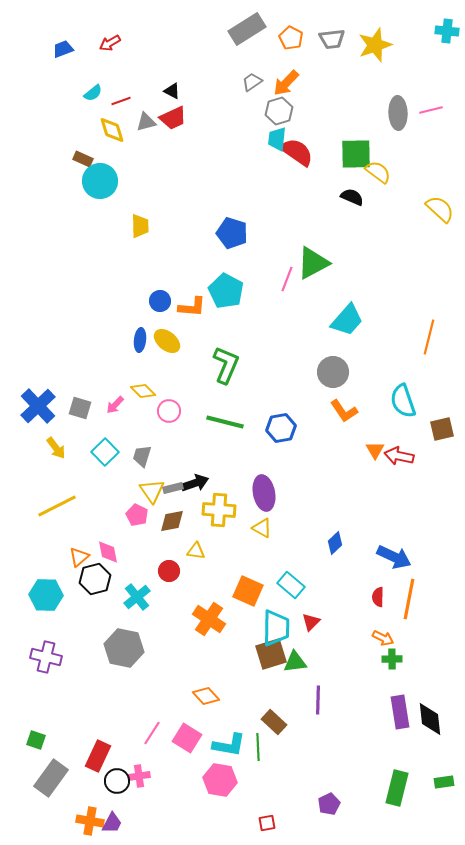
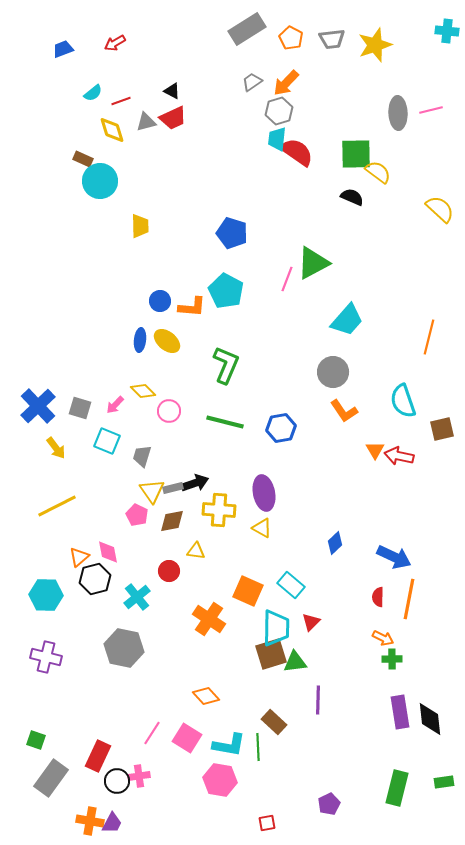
red arrow at (110, 43): moved 5 px right
cyan square at (105, 452): moved 2 px right, 11 px up; rotated 24 degrees counterclockwise
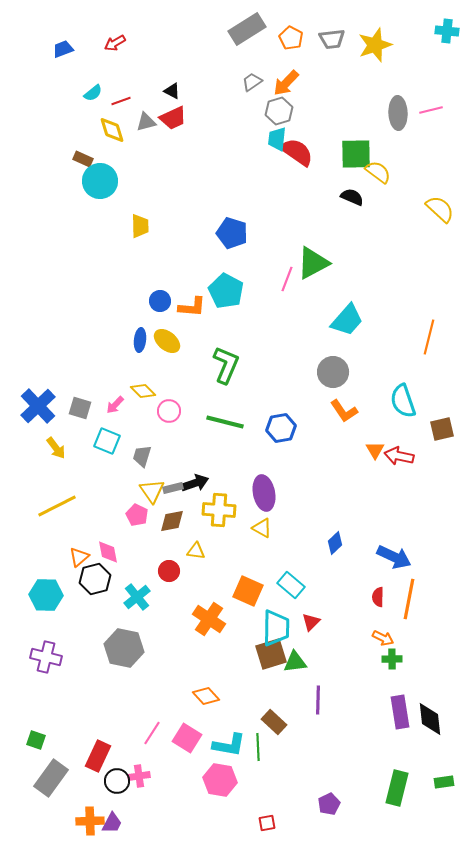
orange cross at (90, 821): rotated 12 degrees counterclockwise
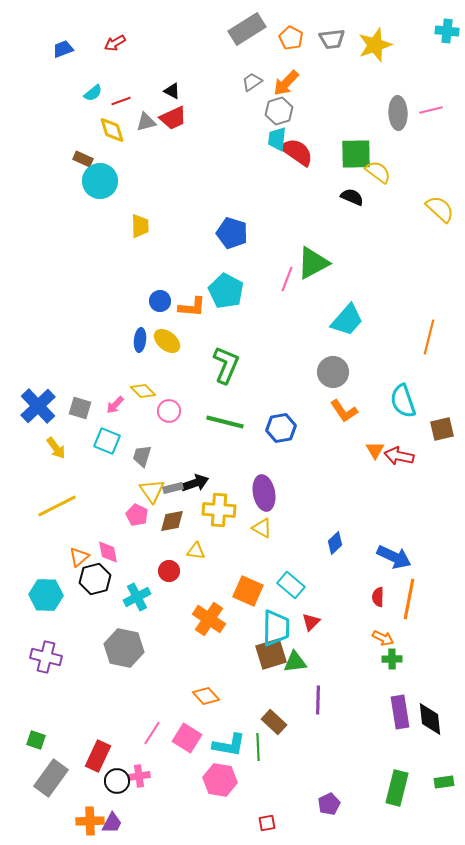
cyan cross at (137, 597): rotated 12 degrees clockwise
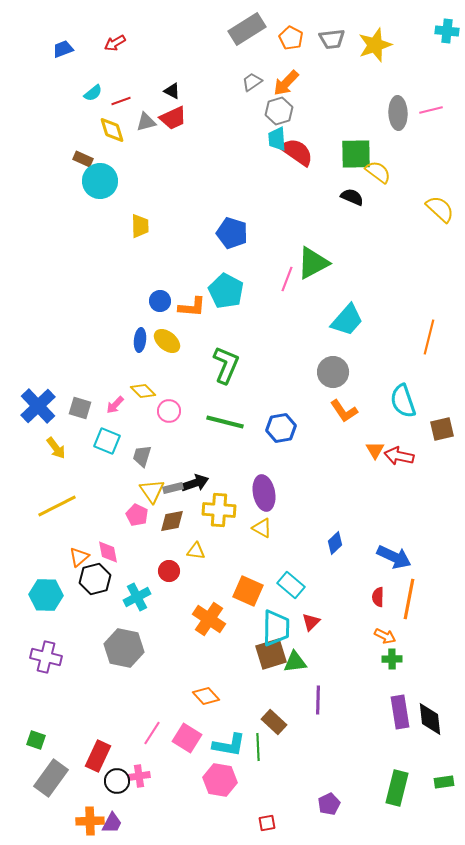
cyan trapezoid at (277, 139): rotated 10 degrees counterclockwise
orange arrow at (383, 638): moved 2 px right, 2 px up
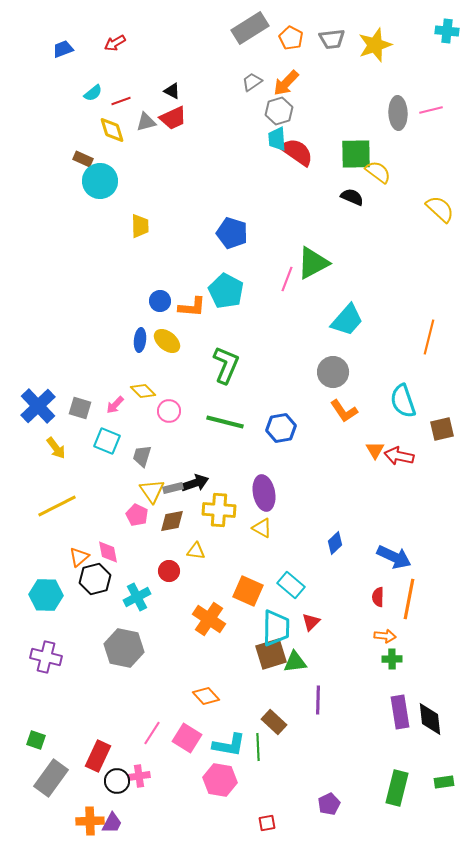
gray rectangle at (247, 29): moved 3 px right, 1 px up
orange arrow at (385, 636): rotated 20 degrees counterclockwise
